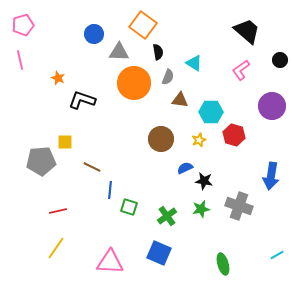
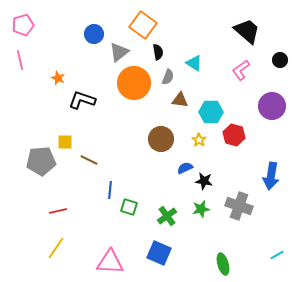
gray triangle: rotated 40 degrees counterclockwise
yellow star: rotated 16 degrees counterclockwise
brown line: moved 3 px left, 7 px up
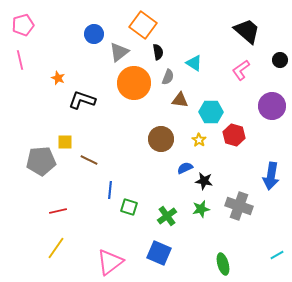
pink triangle: rotated 40 degrees counterclockwise
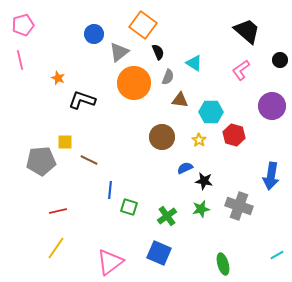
black semicircle: rotated 14 degrees counterclockwise
brown circle: moved 1 px right, 2 px up
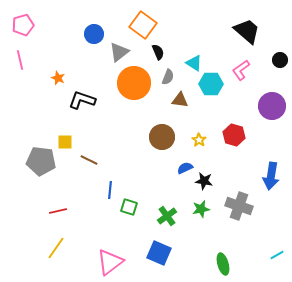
cyan hexagon: moved 28 px up
gray pentagon: rotated 12 degrees clockwise
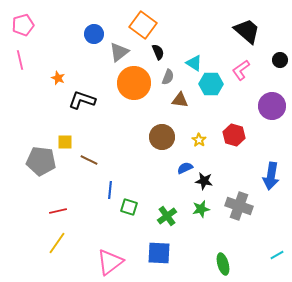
yellow line: moved 1 px right, 5 px up
blue square: rotated 20 degrees counterclockwise
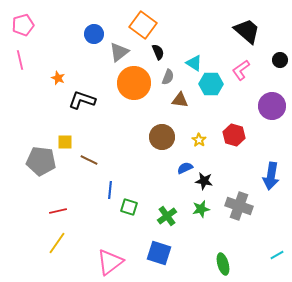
blue square: rotated 15 degrees clockwise
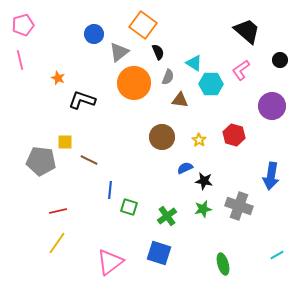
green star: moved 2 px right
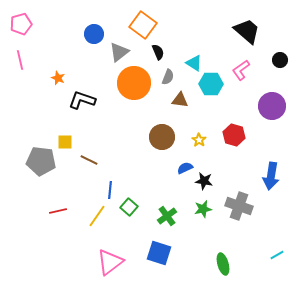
pink pentagon: moved 2 px left, 1 px up
green square: rotated 24 degrees clockwise
yellow line: moved 40 px right, 27 px up
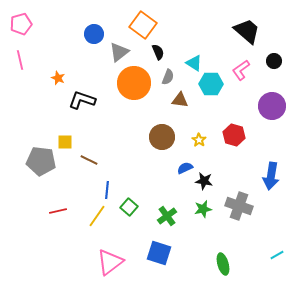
black circle: moved 6 px left, 1 px down
blue line: moved 3 px left
